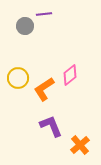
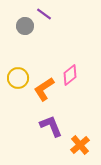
purple line: rotated 42 degrees clockwise
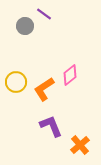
yellow circle: moved 2 px left, 4 px down
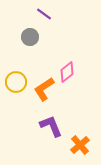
gray circle: moved 5 px right, 11 px down
pink diamond: moved 3 px left, 3 px up
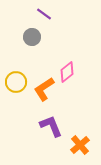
gray circle: moved 2 px right
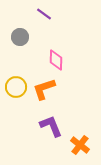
gray circle: moved 12 px left
pink diamond: moved 11 px left, 12 px up; rotated 50 degrees counterclockwise
yellow circle: moved 5 px down
orange L-shape: rotated 15 degrees clockwise
orange cross: rotated 12 degrees counterclockwise
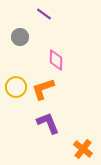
orange L-shape: moved 1 px left
purple L-shape: moved 3 px left, 3 px up
orange cross: moved 3 px right, 4 px down
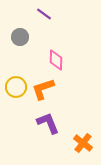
orange cross: moved 6 px up
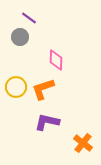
purple line: moved 15 px left, 4 px down
purple L-shape: moved 1 px left, 1 px up; rotated 55 degrees counterclockwise
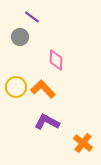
purple line: moved 3 px right, 1 px up
orange L-shape: rotated 65 degrees clockwise
purple L-shape: rotated 15 degrees clockwise
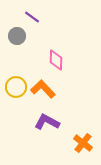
gray circle: moved 3 px left, 1 px up
